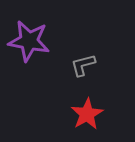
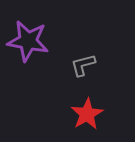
purple star: moved 1 px left
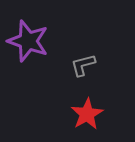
purple star: rotated 9 degrees clockwise
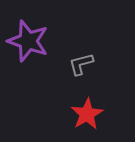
gray L-shape: moved 2 px left, 1 px up
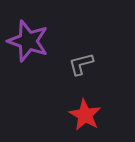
red star: moved 2 px left, 1 px down; rotated 12 degrees counterclockwise
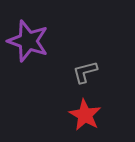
gray L-shape: moved 4 px right, 8 px down
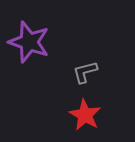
purple star: moved 1 px right, 1 px down
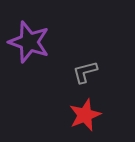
red star: rotated 20 degrees clockwise
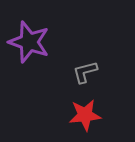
red star: rotated 16 degrees clockwise
